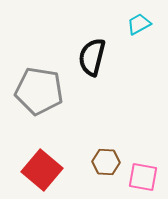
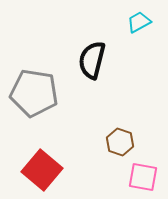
cyan trapezoid: moved 2 px up
black semicircle: moved 3 px down
gray pentagon: moved 5 px left, 2 px down
brown hexagon: moved 14 px right, 20 px up; rotated 16 degrees clockwise
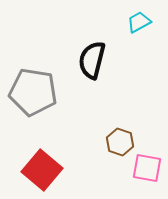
gray pentagon: moved 1 px left, 1 px up
pink square: moved 4 px right, 9 px up
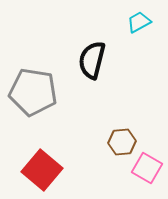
brown hexagon: moved 2 px right; rotated 24 degrees counterclockwise
pink square: rotated 20 degrees clockwise
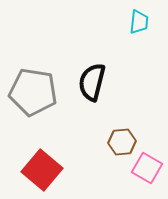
cyan trapezoid: rotated 125 degrees clockwise
black semicircle: moved 22 px down
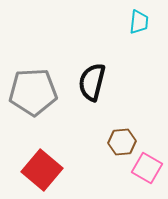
gray pentagon: rotated 12 degrees counterclockwise
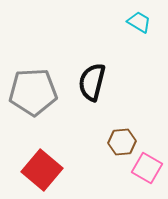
cyan trapezoid: rotated 65 degrees counterclockwise
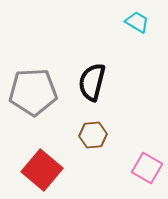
cyan trapezoid: moved 2 px left
brown hexagon: moved 29 px left, 7 px up
